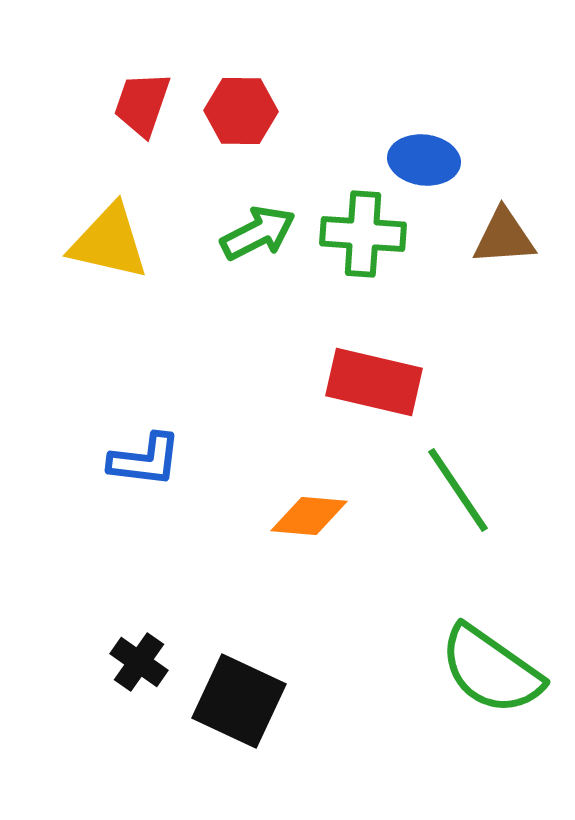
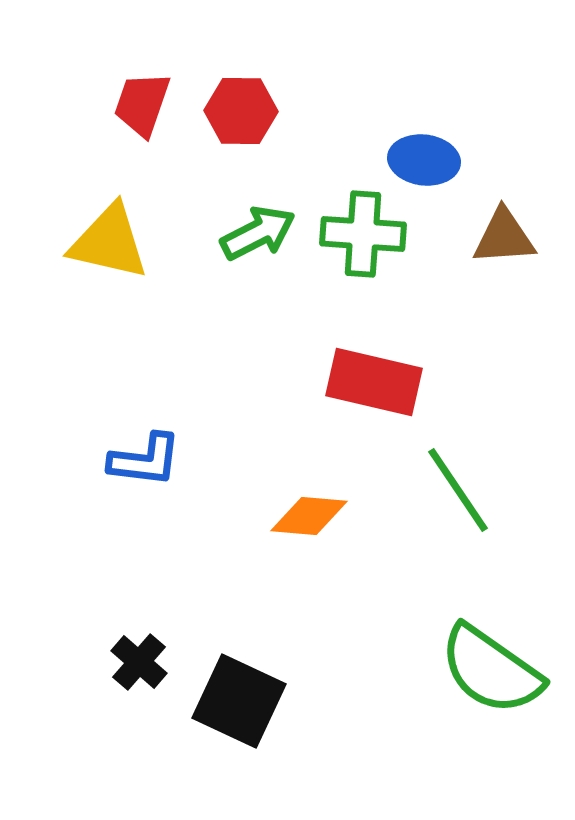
black cross: rotated 6 degrees clockwise
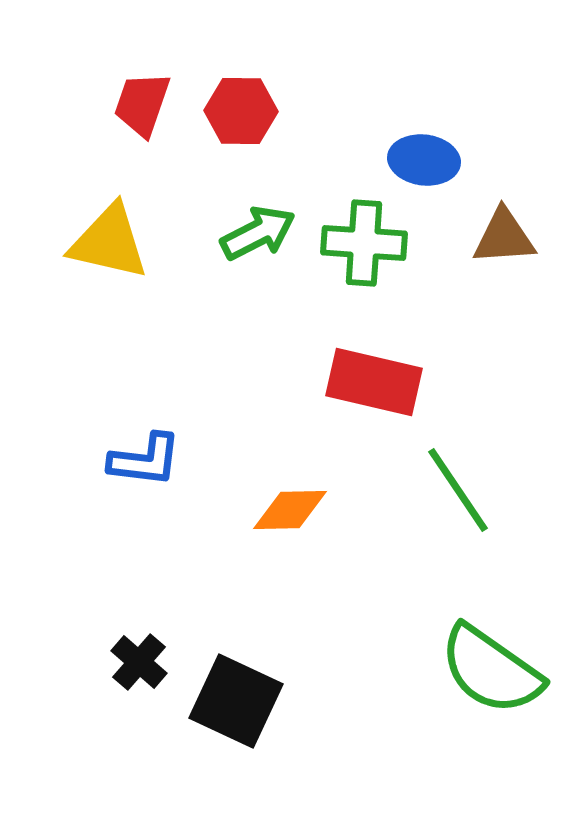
green cross: moved 1 px right, 9 px down
orange diamond: moved 19 px left, 6 px up; rotated 6 degrees counterclockwise
black square: moved 3 px left
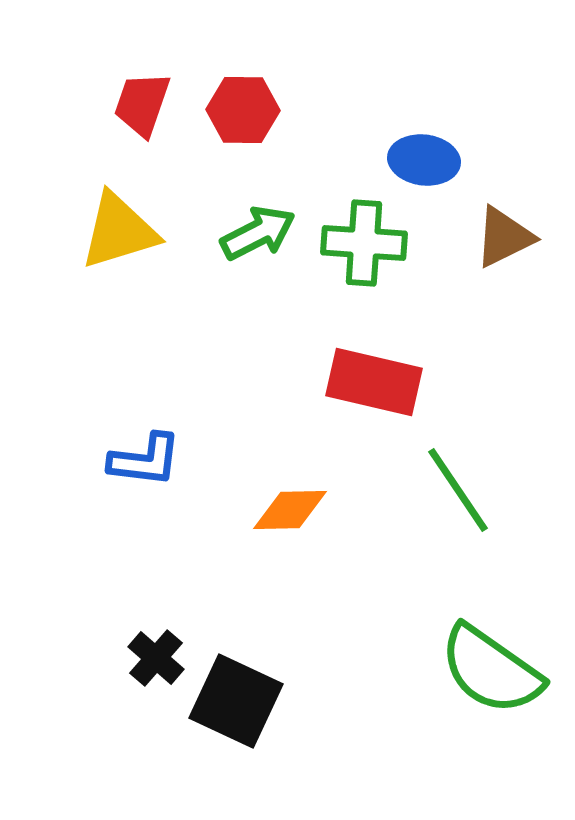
red hexagon: moved 2 px right, 1 px up
brown triangle: rotated 22 degrees counterclockwise
yellow triangle: moved 10 px right, 11 px up; rotated 30 degrees counterclockwise
black cross: moved 17 px right, 4 px up
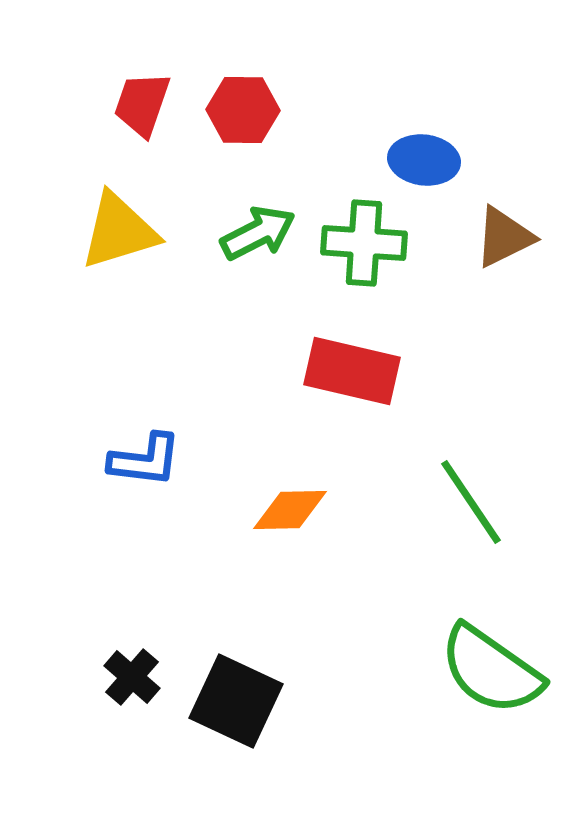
red rectangle: moved 22 px left, 11 px up
green line: moved 13 px right, 12 px down
black cross: moved 24 px left, 19 px down
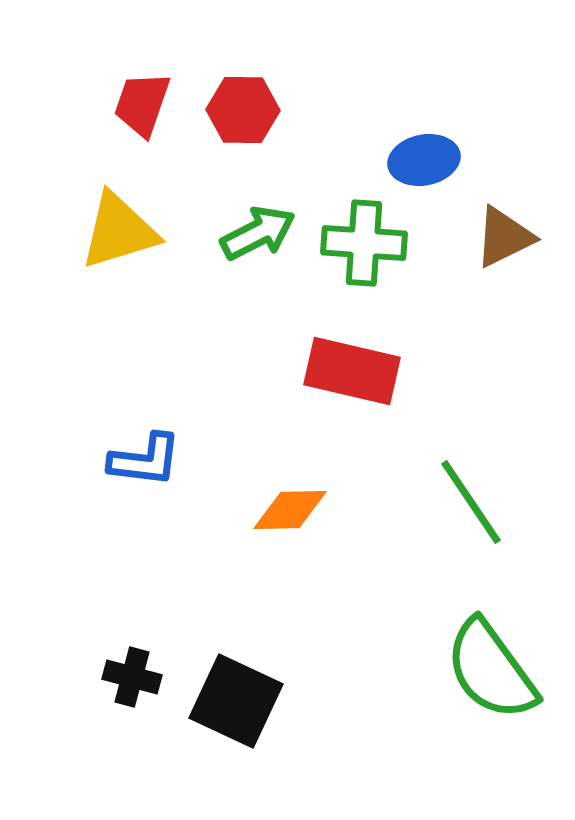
blue ellipse: rotated 18 degrees counterclockwise
green semicircle: rotated 19 degrees clockwise
black cross: rotated 26 degrees counterclockwise
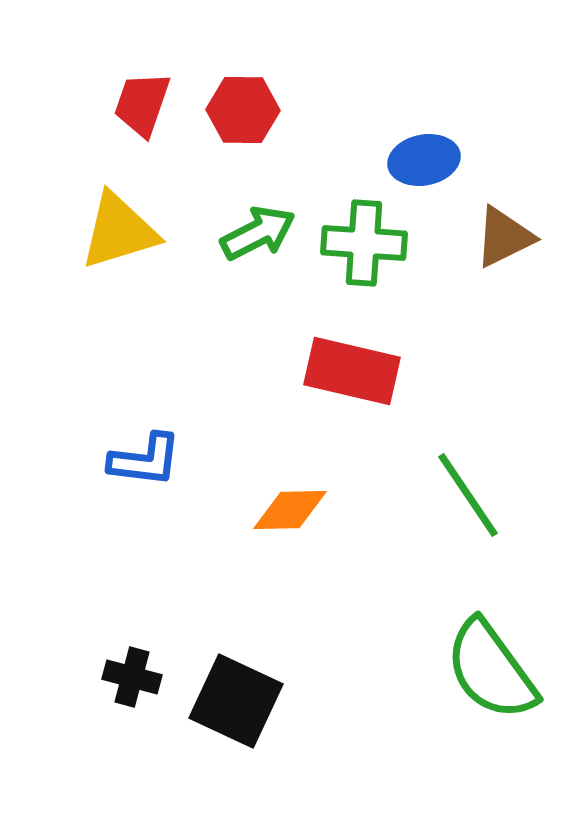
green line: moved 3 px left, 7 px up
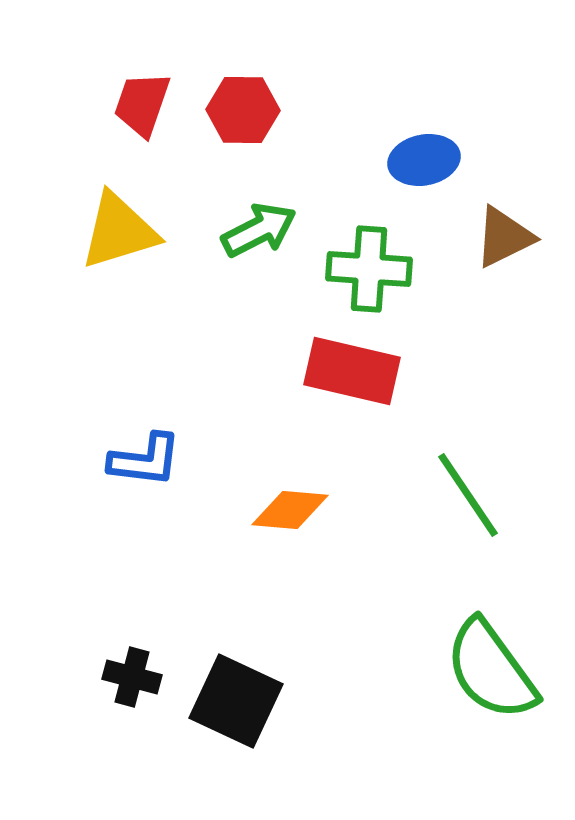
green arrow: moved 1 px right, 3 px up
green cross: moved 5 px right, 26 px down
orange diamond: rotated 6 degrees clockwise
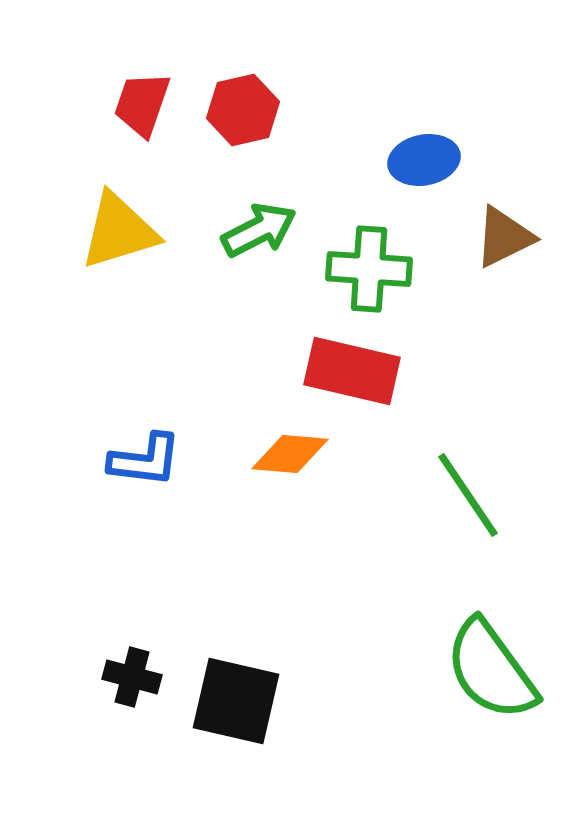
red hexagon: rotated 14 degrees counterclockwise
orange diamond: moved 56 px up
black square: rotated 12 degrees counterclockwise
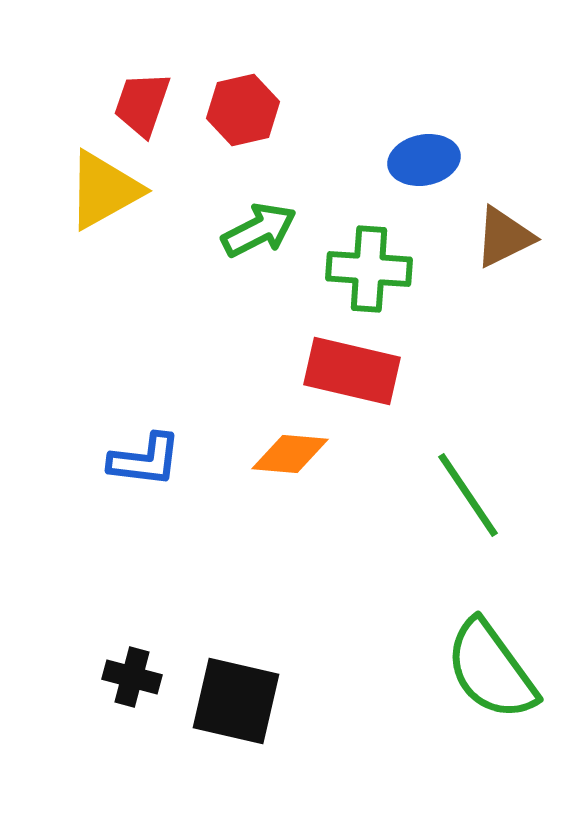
yellow triangle: moved 15 px left, 41 px up; rotated 12 degrees counterclockwise
